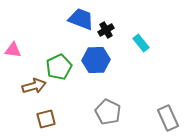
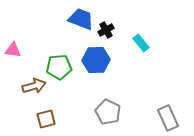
green pentagon: rotated 20 degrees clockwise
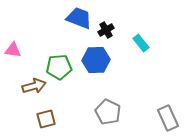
blue trapezoid: moved 2 px left, 1 px up
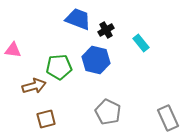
blue trapezoid: moved 1 px left, 1 px down
blue hexagon: rotated 16 degrees clockwise
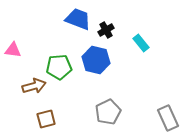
gray pentagon: rotated 20 degrees clockwise
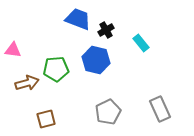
green pentagon: moved 3 px left, 2 px down
brown arrow: moved 7 px left, 3 px up
gray rectangle: moved 8 px left, 9 px up
